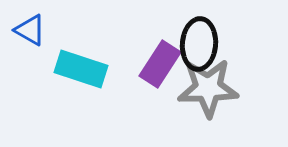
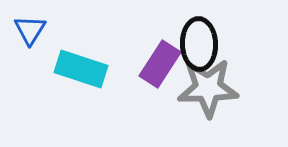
blue triangle: rotated 32 degrees clockwise
black ellipse: rotated 6 degrees counterclockwise
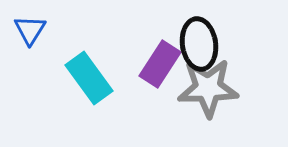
black ellipse: rotated 6 degrees counterclockwise
cyan rectangle: moved 8 px right, 9 px down; rotated 36 degrees clockwise
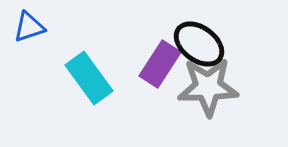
blue triangle: moved 1 px left, 3 px up; rotated 40 degrees clockwise
black ellipse: rotated 45 degrees counterclockwise
gray star: moved 1 px up
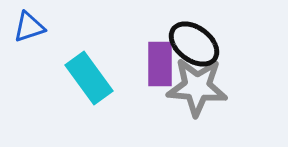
black ellipse: moved 5 px left
purple rectangle: rotated 33 degrees counterclockwise
gray star: moved 11 px left; rotated 6 degrees clockwise
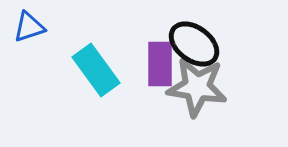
cyan rectangle: moved 7 px right, 8 px up
gray star: rotated 4 degrees clockwise
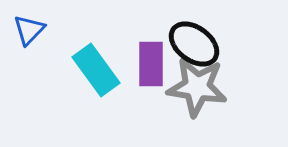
blue triangle: moved 3 px down; rotated 28 degrees counterclockwise
purple rectangle: moved 9 px left
